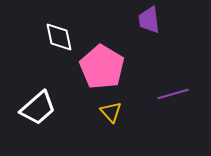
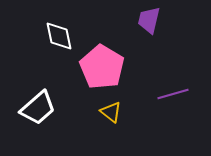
purple trapezoid: rotated 20 degrees clockwise
white diamond: moved 1 px up
yellow triangle: rotated 10 degrees counterclockwise
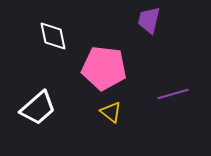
white diamond: moved 6 px left
pink pentagon: moved 2 px right, 1 px down; rotated 24 degrees counterclockwise
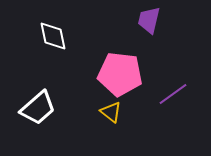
pink pentagon: moved 16 px right, 6 px down
purple line: rotated 20 degrees counterclockwise
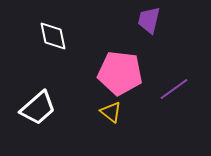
pink pentagon: moved 1 px up
purple line: moved 1 px right, 5 px up
